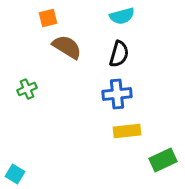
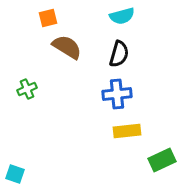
green rectangle: moved 1 px left
cyan square: rotated 12 degrees counterclockwise
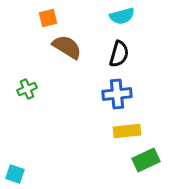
green rectangle: moved 16 px left
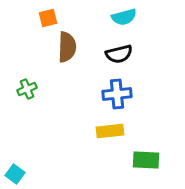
cyan semicircle: moved 2 px right, 1 px down
brown semicircle: rotated 60 degrees clockwise
black semicircle: rotated 60 degrees clockwise
yellow rectangle: moved 17 px left
green rectangle: rotated 28 degrees clockwise
cyan square: rotated 18 degrees clockwise
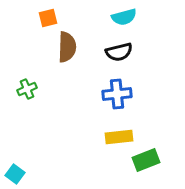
black semicircle: moved 2 px up
yellow rectangle: moved 9 px right, 6 px down
green rectangle: rotated 24 degrees counterclockwise
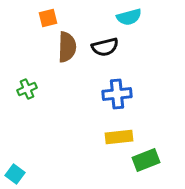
cyan semicircle: moved 5 px right
black semicircle: moved 14 px left, 5 px up
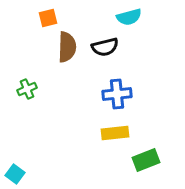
yellow rectangle: moved 4 px left, 4 px up
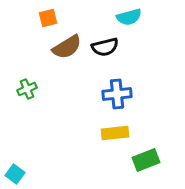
brown semicircle: rotated 56 degrees clockwise
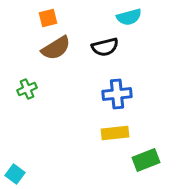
brown semicircle: moved 11 px left, 1 px down
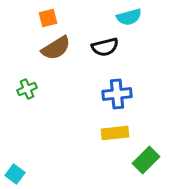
green rectangle: rotated 24 degrees counterclockwise
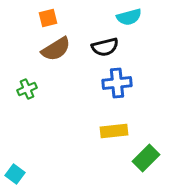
brown semicircle: moved 1 px down
blue cross: moved 11 px up
yellow rectangle: moved 1 px left, 2 px up
green rectangle: moved 2 px up
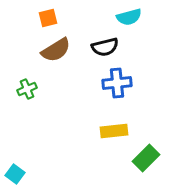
brown semicircle: moved 1 px down
